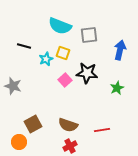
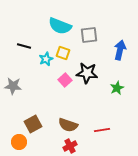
gray star: rotated 12 degrees counterclockwise
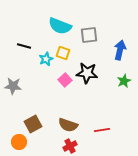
green star: moved 7 px right, 7 px up
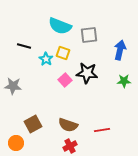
cyan star: rotated 16 degrees counterclockwise
green star: rotated 24 degrees clockwise
orange circle: moved 3 px left, 1 px down
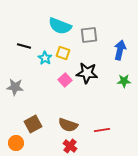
cyan star: moved 1 px left, 1 px up
gray star: moved 2 px right, 1 px down
red cross: rotated 24 degrees counterclockwise
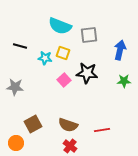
black line: moved 4 px left
cyan star: rotated 24 degrees counterclockwise
pink square: moved 1 px left
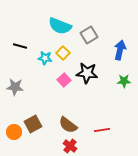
gray square: rotated 24 degrees counterclockwise
yellow square: rotated 24 degrees clockwise
brown semicircle: rotated 18 degrees clockwise
orange circle: moved 2 px left, 11 px up
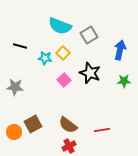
black star: moved 3 px right; rotated 15 degrees clockwise
red cross: moved 1 px left; rotated 24 degrees clockwise
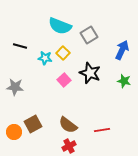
blue arrow: moved 2 px right; rotated 12 degrees clockwise
green star: rotated 16 degrees clockwise
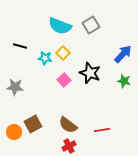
gray square: moved 2 px right, 10 px up
blue arrow: moved 1 px right, 4 px down; rotated 18 degrees clockwise
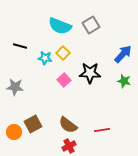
black star: rotated 20 degrees counterclockwise
